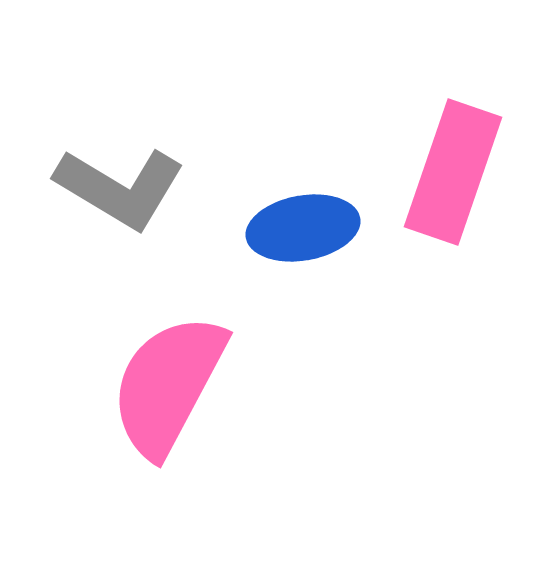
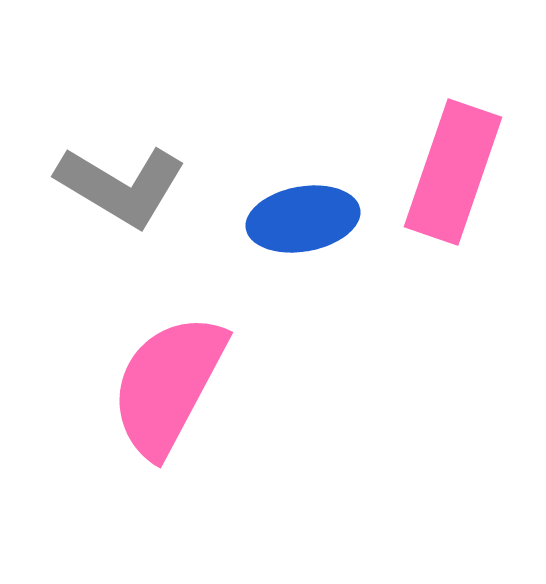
gray L-shape: moved 1 px right, 2 px up
blue ellipse: moved 9 px up
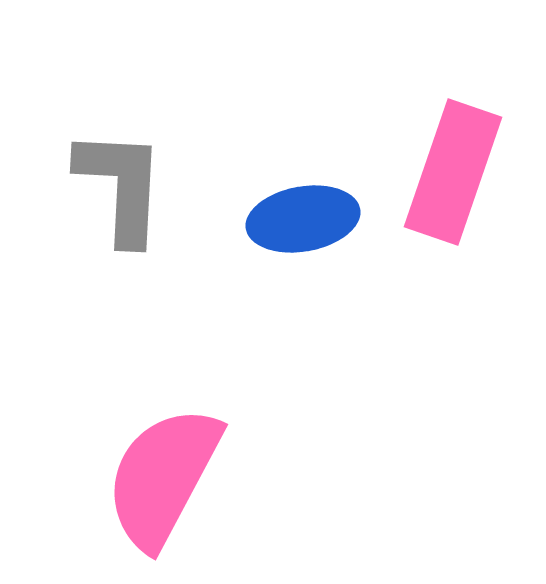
gray L-shape: rotated 118 degrees counterclockwise
pink semicircle: moved 5 px left, 92 px down
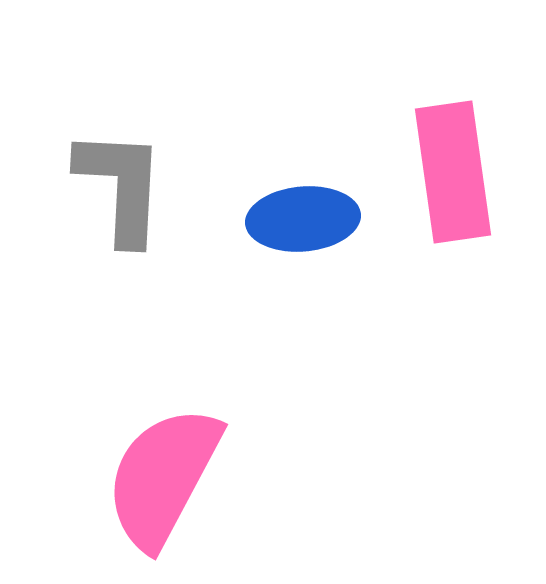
pink rectangle: rotated 27 degrees counterclockwise
blue ellipse: rotated 5 degrees clockwise
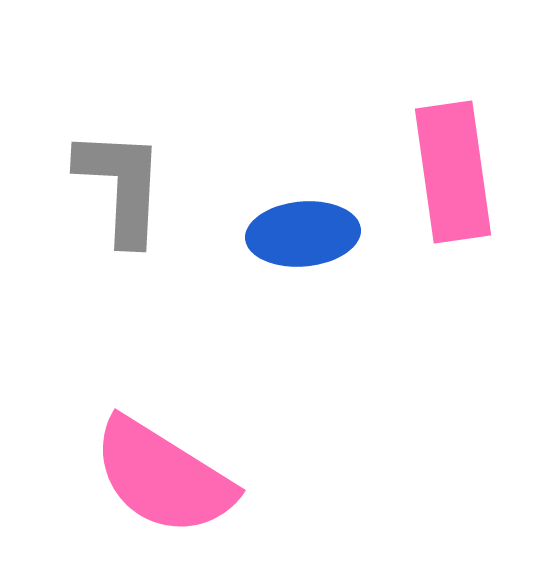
blue ellipse: moved 15 px down
pink semicircle: rotated 86 degrees counterclockwise
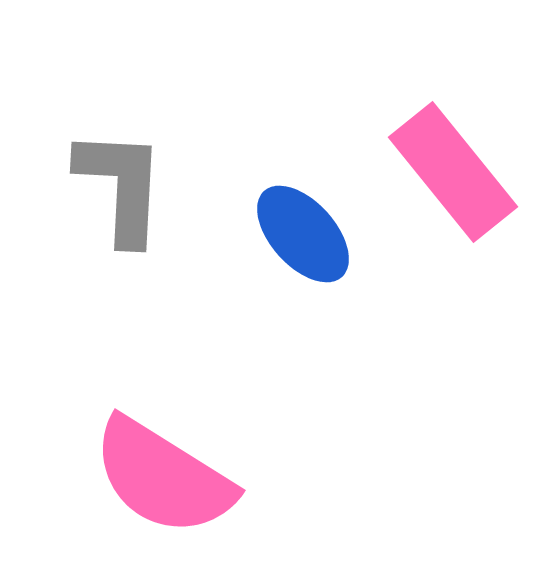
pink rectangle: rotated 31 degrees counterclockwise
blue ellipse: rotated 53 degrees clockwise
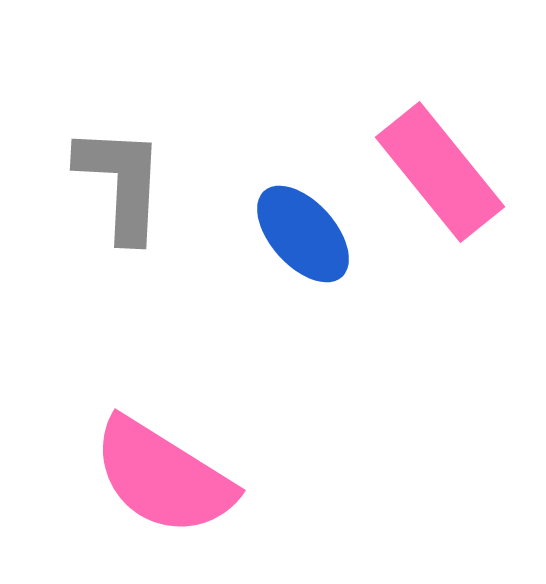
pink rectangle: moved 13 px left
gray L-shape: moved 3 px up
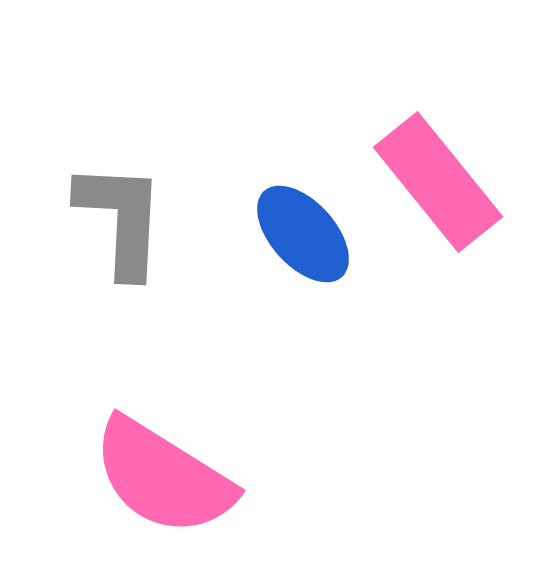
pink rectangle: moved 2 px left, 10 px down
gray L-shape: moved 36 px down
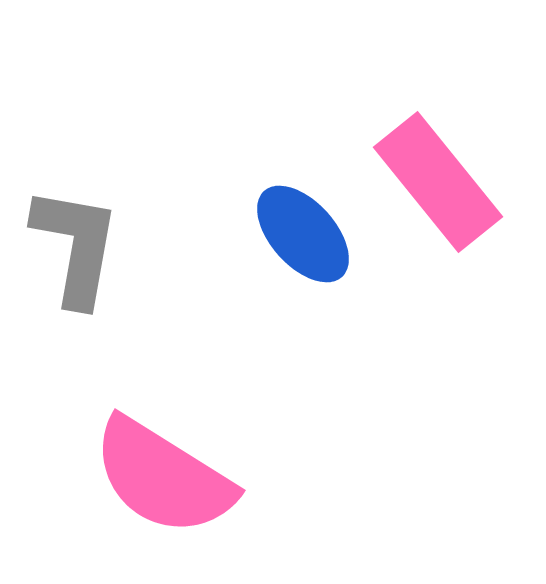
gray L-shape: moved 45 px left, 27 px down; rotated 7 degrees clockwise
